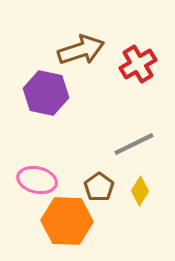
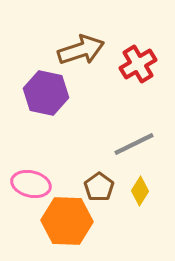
pink ellipse: moved 6 px left, 4 px down
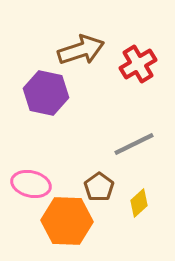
yellow diamond: moved 1 px left, 12 px down; rotated 16 degrees clockwise
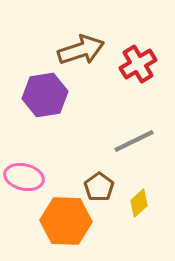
purple hexagon: moved 1 px left, 2 px down; rotated 21 degrees counterclockwise
gray line: moved 3 px up
pink ellipse: moved 7 px left, 7 px up
orange hexagon: moved 1 px left
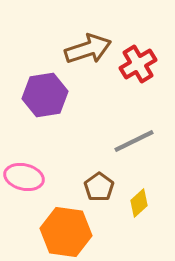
brown arrow: moved 7 px right, 1 px up
orange hexagon: moved 11 px down; rotated 6 degrees clockwise
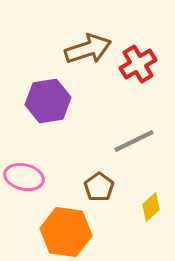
purple hexagon: moved 3 px right, 6 px down
yellow diamond: moved 12 px right, 4 px down
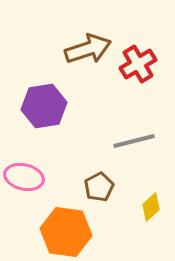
purple hexagon: moved 4 px left, 5 px down
gray line: rotated 12 degrees clockwise
brown pentagon: rotated 8 degrees clockwise
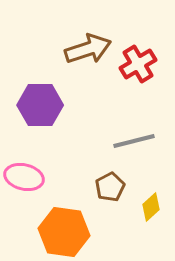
purple hexagon: moved 4 px left, 1 px up; rotated 9 degrees clockwise
brown pentagon: moved 11 px right
orange hexagon: moved 2 px left
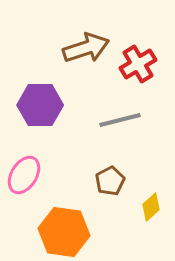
brown arrow: moved 2 px left, 1 px up
gray line: moved 14 px left, 21 px up
pink ellipse: moved 2 px up; rotated 72 degrees counterclockwise
brown pentagon: moved 6 px up
